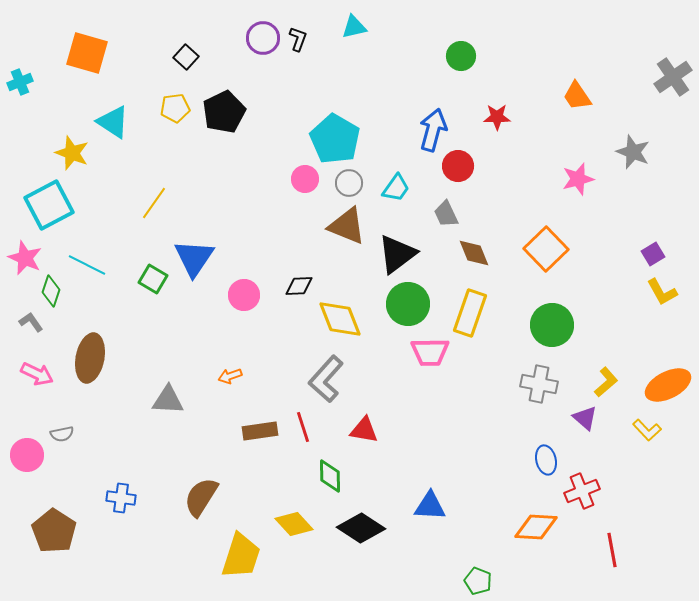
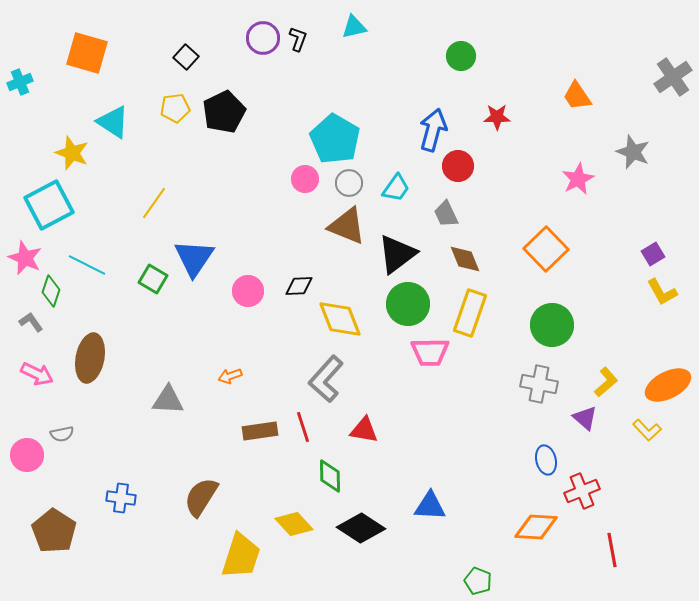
pink star at (578, 179): rotated 12 degrees counterclockwise
brown diamond at (474, 253): moved 9 px left, 6 px down
pink circle at (244, 295): moved 4 px right, 4 px up
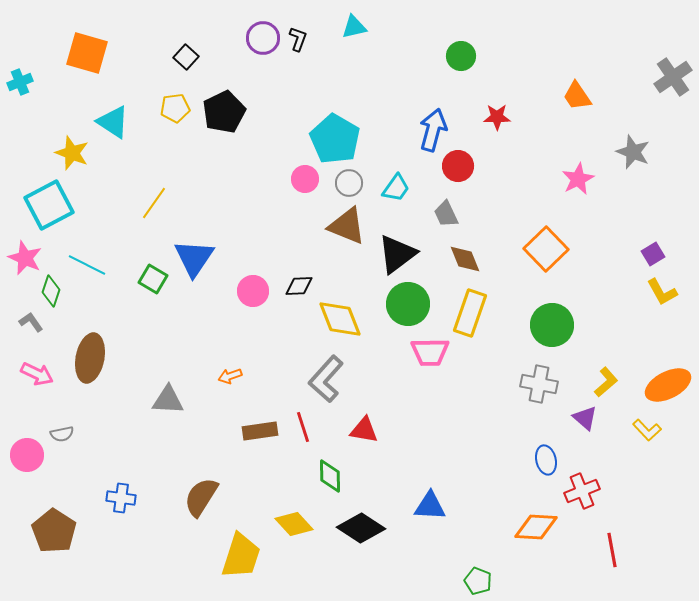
pink circle at (248, 291): moved 5 px right
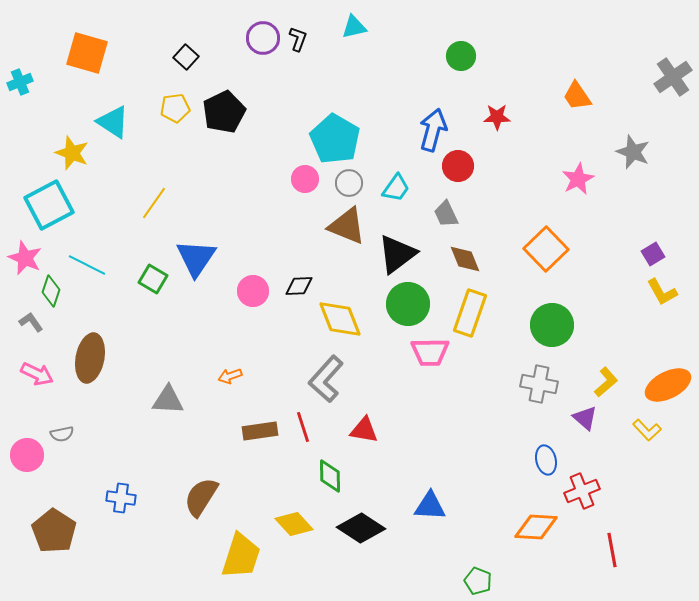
blue triangle at (194, 258): moved 2 px right
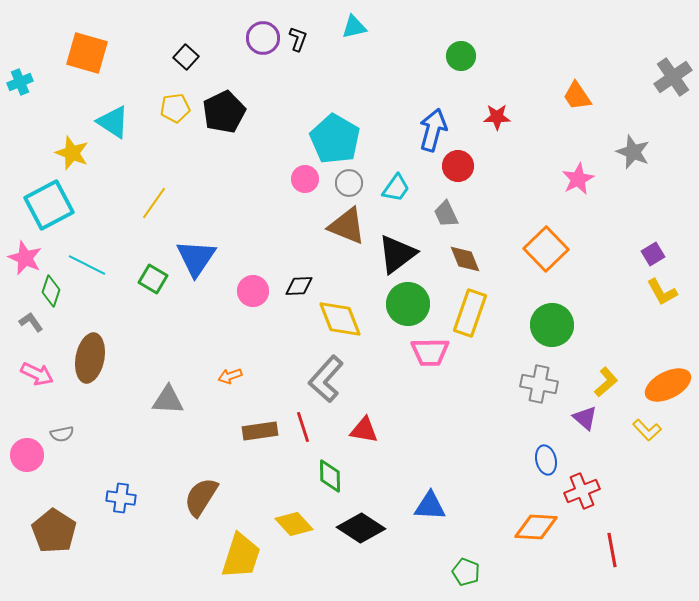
green pentagon at (478, 581): moved 12 px left, 9 px up
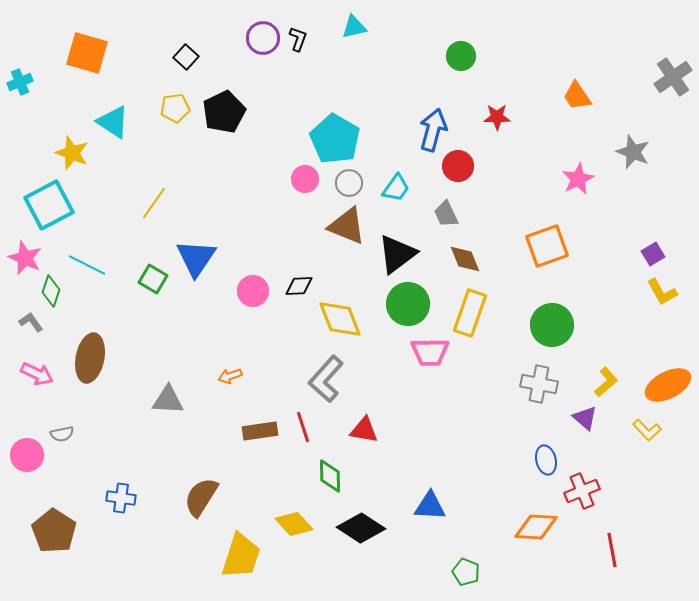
orange square at (546, 249): moved 1 px right, 3 px up; rotated 24 degrees clockwise
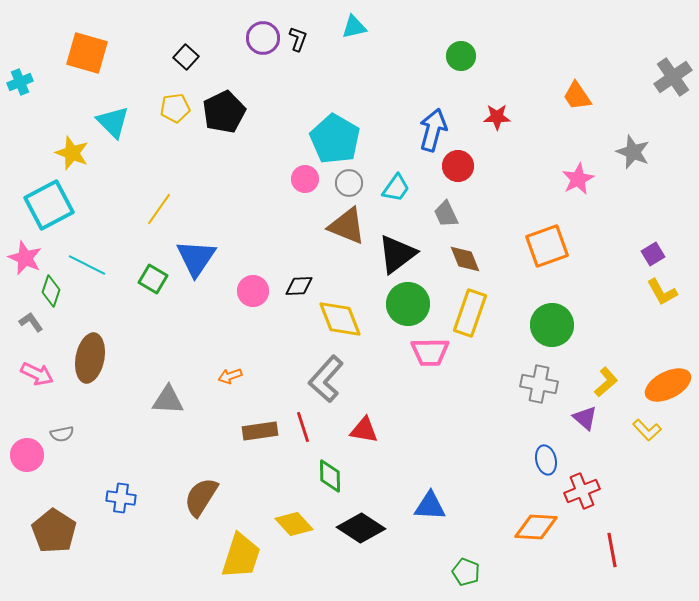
cyan triangle at (113, 122): rotated 12 degrees clockwise
yellow line at (154, 203): moved 5 px right, 6 px down
